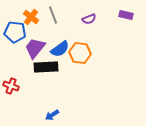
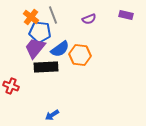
blue pentagon: moved 25 px right
orange hexagon: moved 2 px down
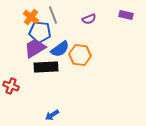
purple trapezoid: rotated 20 degrees clockwise
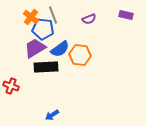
blue pentagon: moved 3 px right, 3 px up
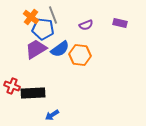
purple rectangle: moved 6 px left, 8 px down
purple semicircle: moved 3 px left, 6 px down
purple trapezoid: moved 1 px right, 1 px down
black rectangle: moved 13 px left, 26 px down
red cross: moved 1 px right
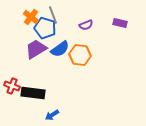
blue pentagon: moved 2 px right, 1 px up; rotated 10 degrees clockwise
black rectangle: rotated 10 degrees clockwise
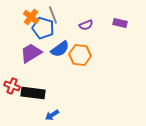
blue pentagon: moved 2 px left
purple trapezoid: moved 5 px left, 4 px down
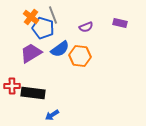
purple semicircle: moved 2 px down
orange hexagon: moved 1 px down
red cross: rotated 21 degrees counterclockwise
